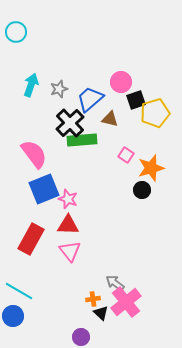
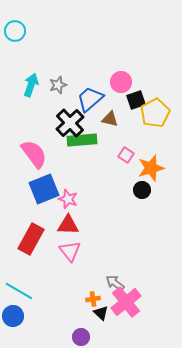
cyan circle: moved 1 px left, 1 px up
gray star: moved 1 px left, 4 px up
yellow pentagon: rotated 12 degrees counterclockwise
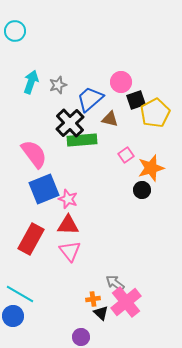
cyan arrow: moved 3 px up
pink square: rotated 21 degrees clockwise
cyan line: moved 1 px right, 3 px down
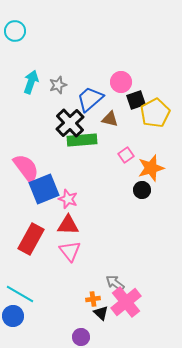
pink semicircle: moved 8 px left, 14 px down
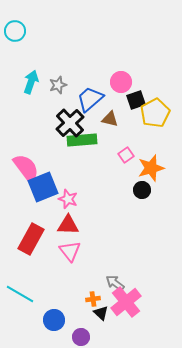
blue square: moved 1 px left, 2 px up
blue circle: moved 41 px right, 4 px down
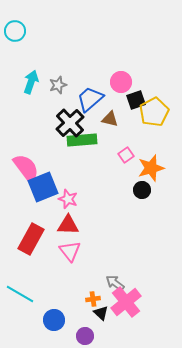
yellow pentagon: moved 1 px left, 1 px up
purple circle: moved 4 px right, 1 px up
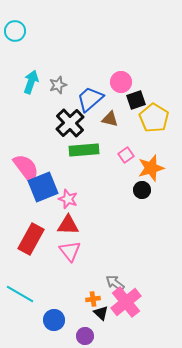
yellow pentagon: moved 6 px down; rotated 12 degrees counterclockwise
green rectangle: moved 2 px right, 10 px down
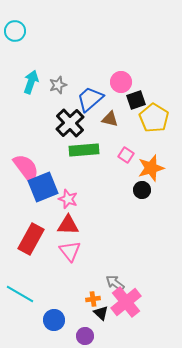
pink square: rotated 21 degrees counterclockwise
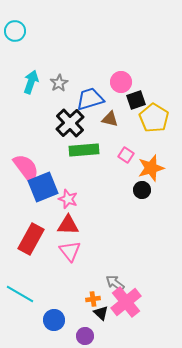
gray star: moved 1 px right, 2 px up; rotated 12 degrees counterclockwise
blue trapezoid: rotated 24 degrees clockwise
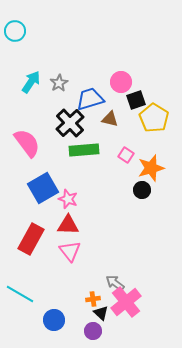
cyan arrow: rotated 15 degrees clockwise
pink semicircle: moved 1 px right, 25 px up
blue square: moved 1 px down; rotated 8 degrees counterclockwise
purple circle: moved 8 px right, 5 px up
